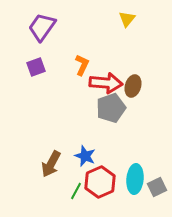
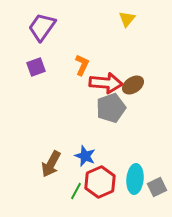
brown ellipse: moved 1 px up; rotated 40 degrees clockwise
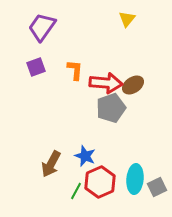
orange L-shape: moved 7 px left, 5 px down; rotated 20 degrees counterclockwise
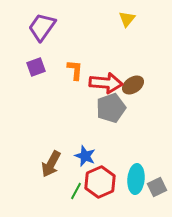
cyan ellipse: moved 1 px right
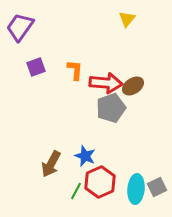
purple trapezoid: moved 22 px left
brown ellipse: moved 1 px down
cyan ellipse: moved 10 px down
